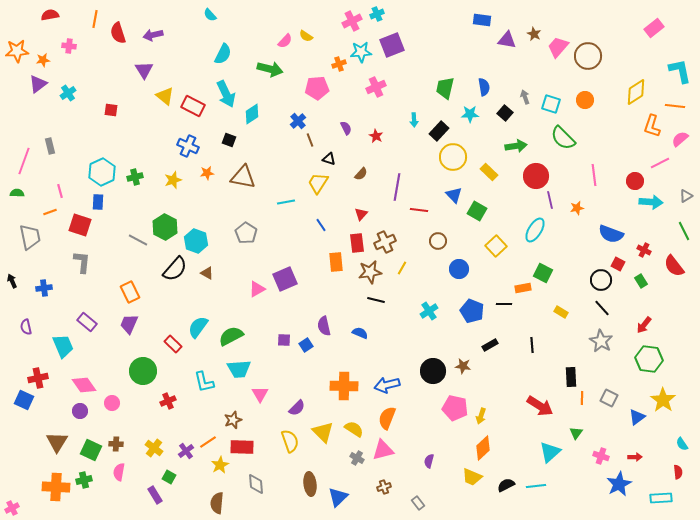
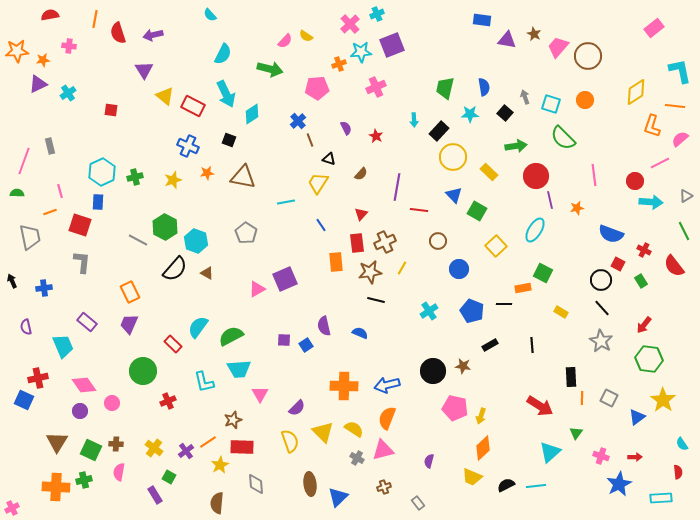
pink cross at (352, 21): moved 2 px left, 3 px down; rotated 18 degrees counterclockwise
purple triangle at (38, 84): rotated 12 degrees clockwise
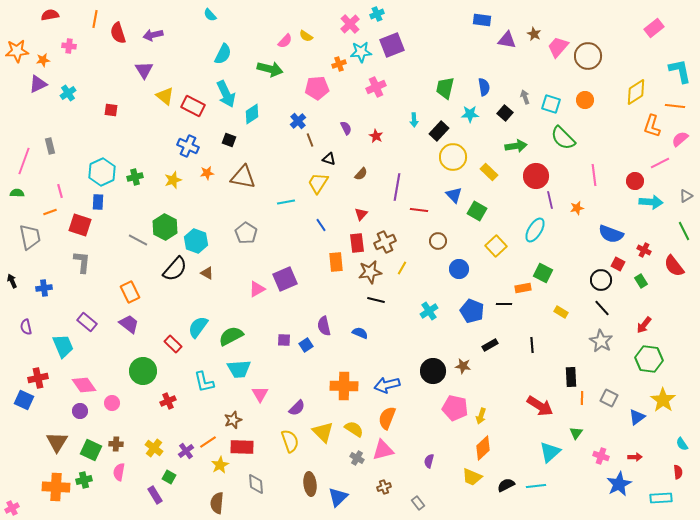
purple trapezoid at (129, 324): rotated 105 degrees clockwise
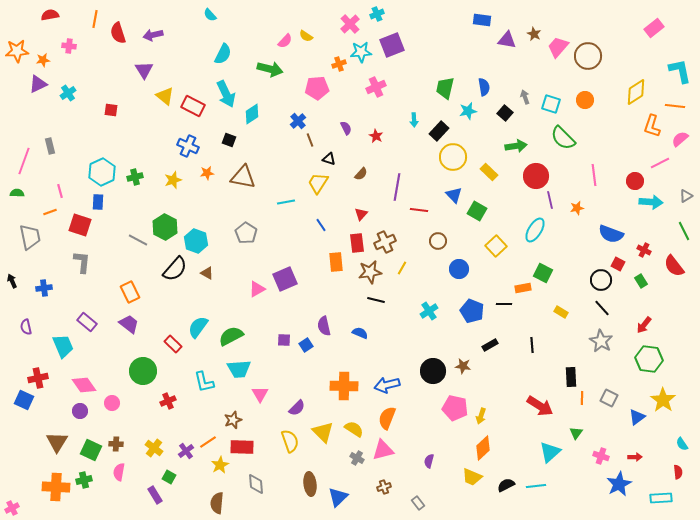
cyan star at (470, 114): moved 2 px left, 3 px up; rotated 12 degrees counterclockwise
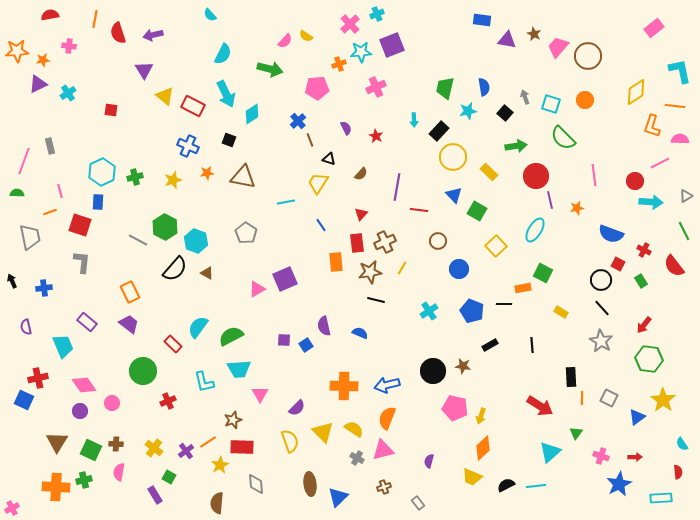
pink semicircle at (680, 139): rotated 42 degrees clockwise
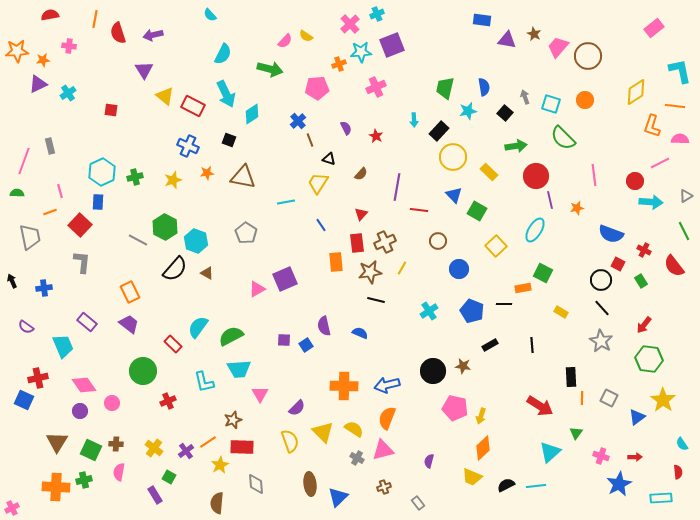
red square at (80, 225): rotated 25 degrees clockwise
purple semicircle at (26, 327): rotated 42 degrees counterclockwise
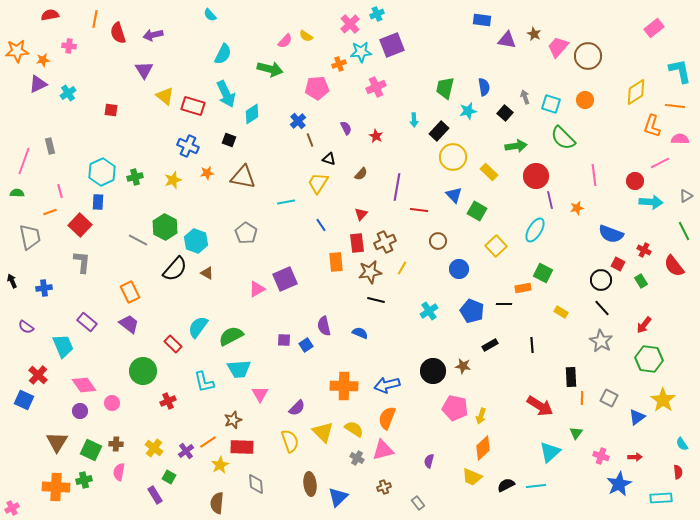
red rectangle at (193, 106): rotated 10 degrees counterclockwise
red cross at (38, 378): moved 3 px up; rotated 36 degrees counterclockwise
